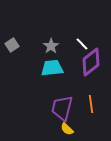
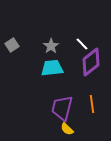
orange line: moved 1 px right
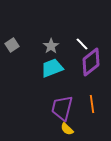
cyan trapezoid: rotated 15 degrees counterclockwise
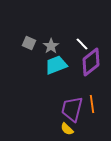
gray square: moved 17 px right, 2 px up; rotated 32 degrees counterclockwise
cyan trapezoid: moved 4 px right, 3 px up
purple trapezoid: moved 10 px right, 1 px down
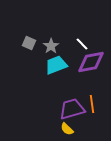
purple diamond: rotated 28 degrees clockwise
purple trapezoid: rotated 60 degrees clockwise
